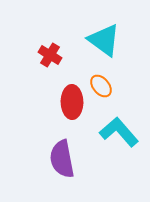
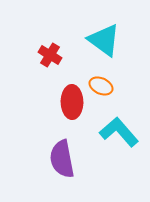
orange ellipse: rotated 25 degrees counterclockwise
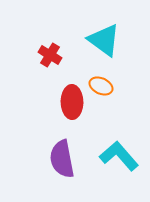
cyan L-shape: moved 24 px down
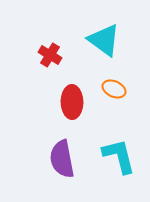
orange ellipse: moved 13 px right, 3 px down
cyan L-shape: rotated 27 degrees clockwise
